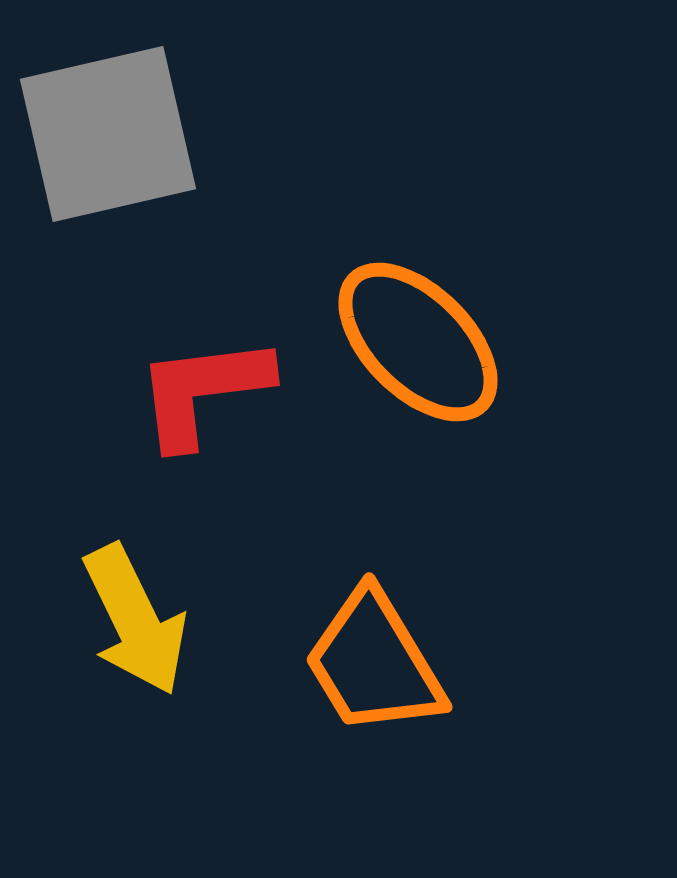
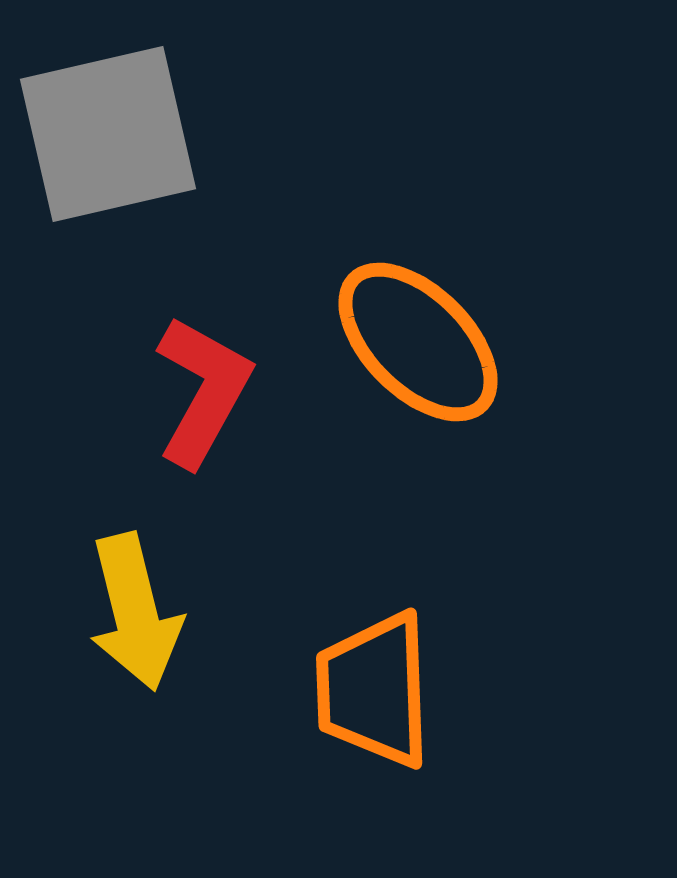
red L-shape: rotated 126 degrees clockwise
yellow arrow: moved 8 px up; rotated 12 degrees clockwise
orange trapezoid: moved 27 px down; rotated 29 degrees clockwise
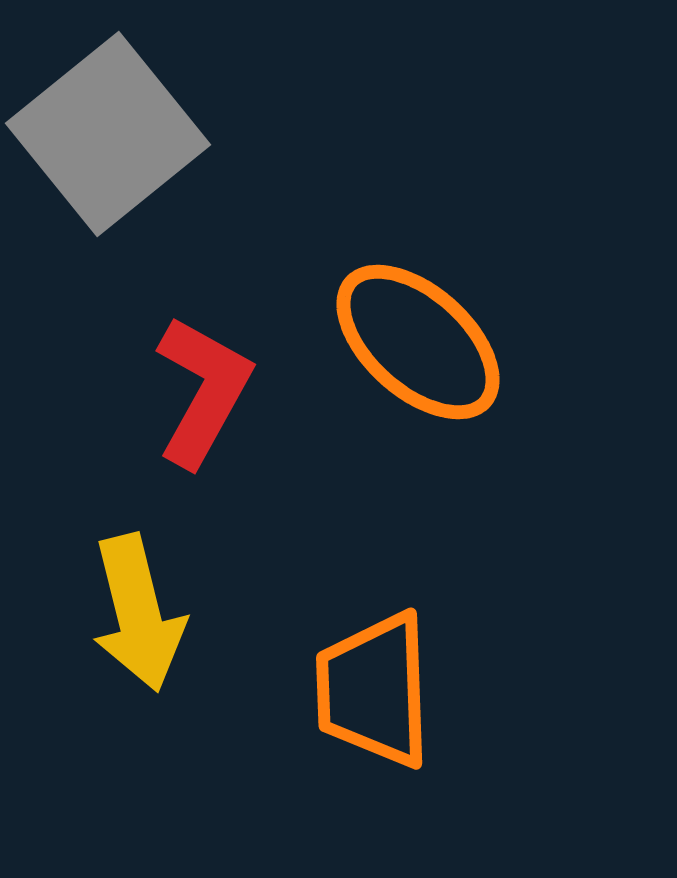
gray square: rotated 26 degrees counterclockwise
orange ellipse: rotated 3 degrees counterclockwise
yellow arrow: moved 3 px right, 1 px down
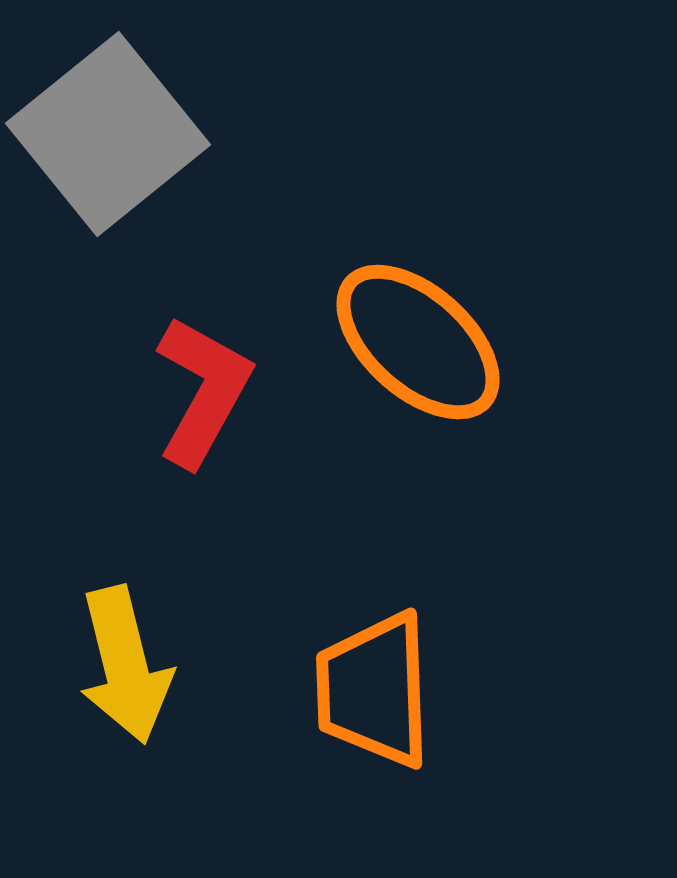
yellow arrow: moved 13 px left, 52 px down
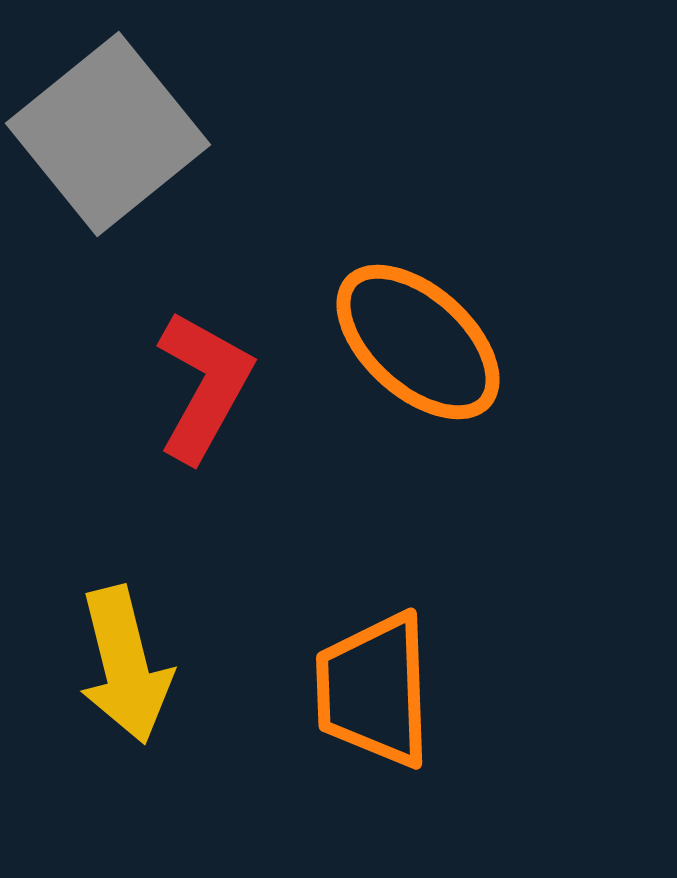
red L-shape: moved 1 px right, 5 px up
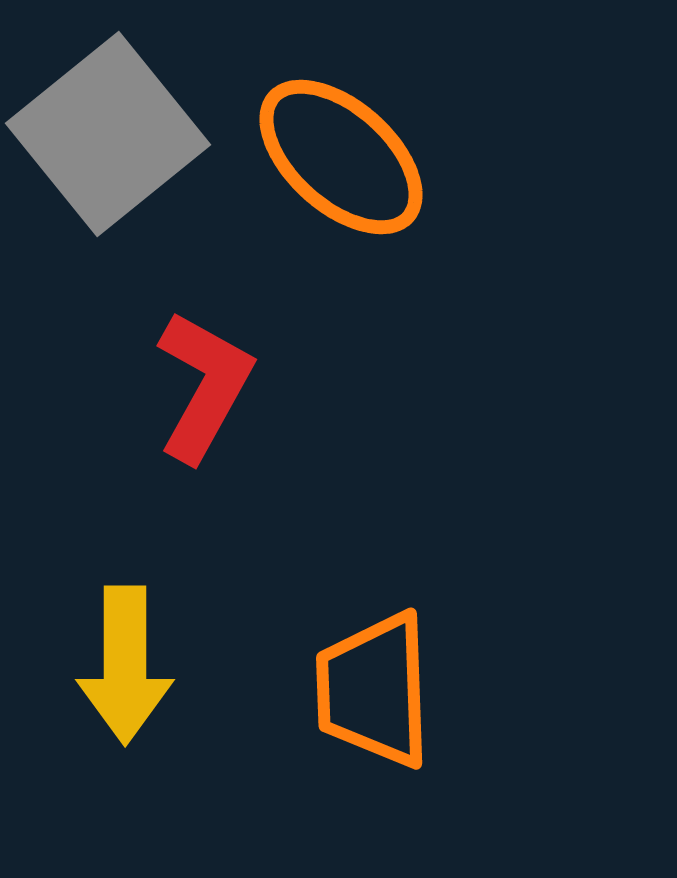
orange ellipse: moved 77 px left, 185 px up
yellow arrow: rotated 14 degrees clockwise
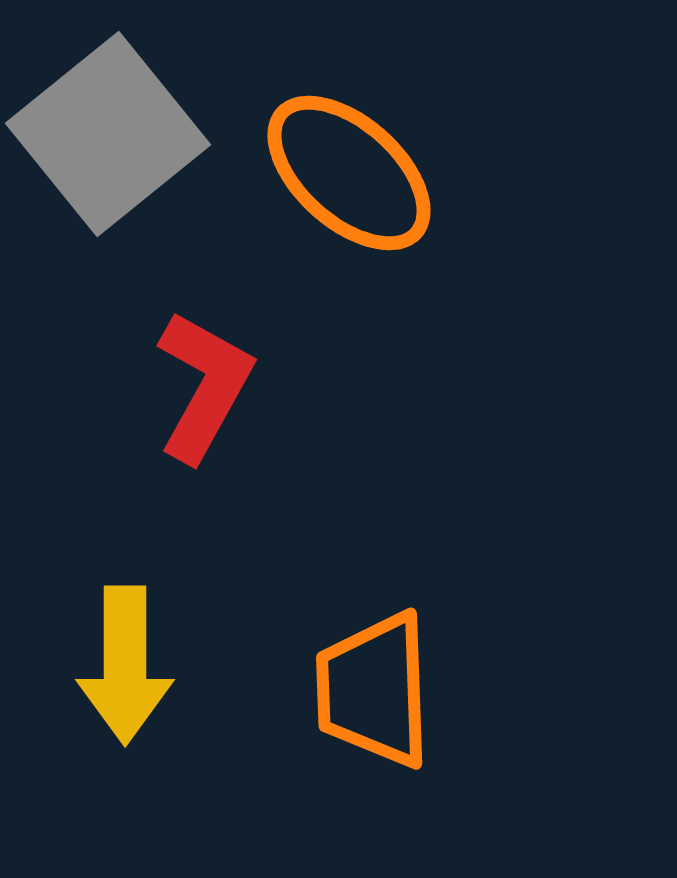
orange ellipse: moved 8 px right, 16 px down
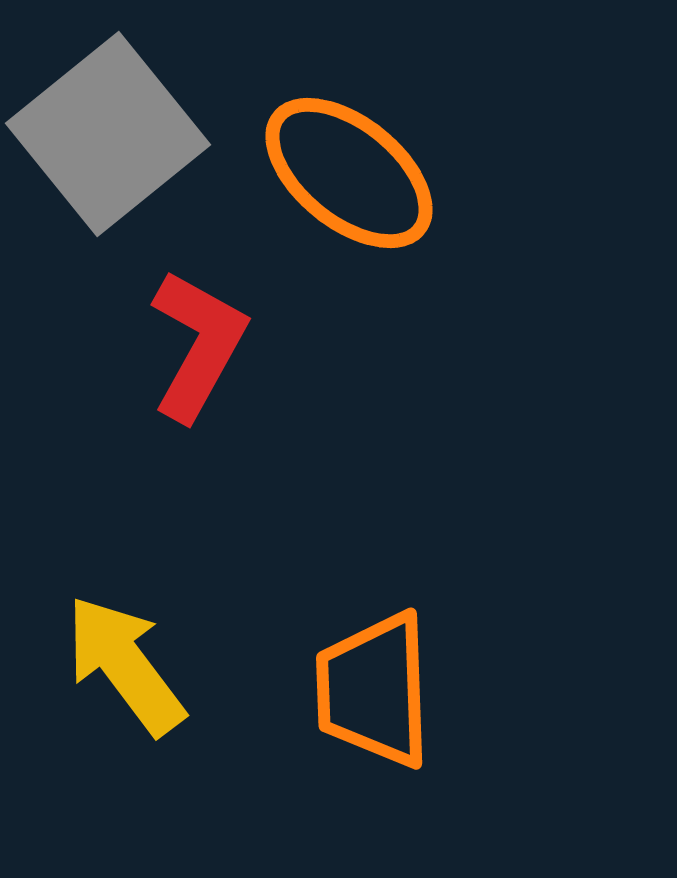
orange ellipse: rotated 3 degrees counterclockwise
red L-shape: moved 6 px left, 41 px up
yellow arrow: rotated 143 degrees clockwise
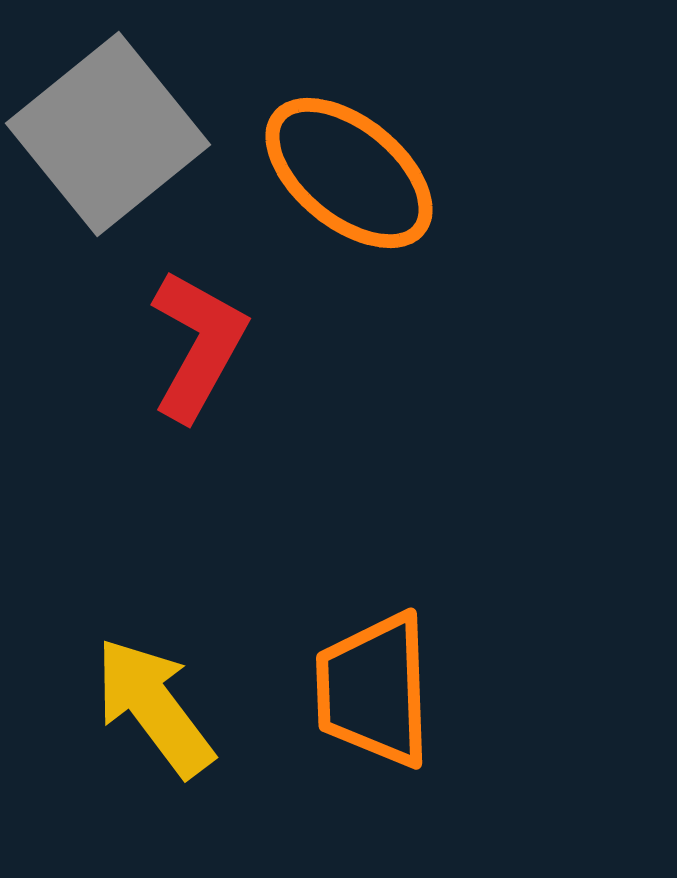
yellow arrow: moved 29 px right, 42 px down
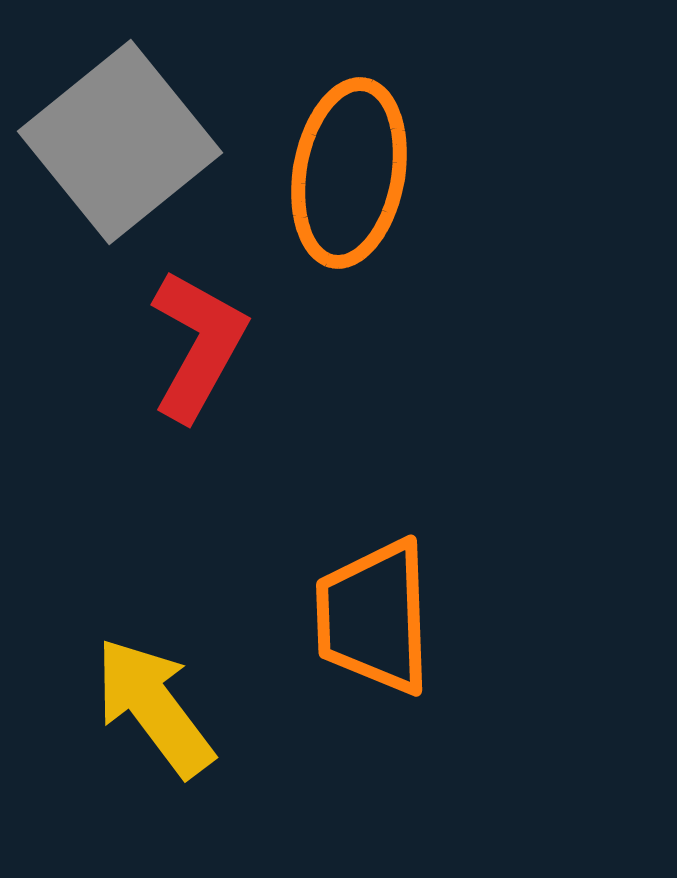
gray square: moved 12 px right, 8 px down
orange ellipse: rotated 61 degrees clockwise
orange trapezoid: moved 73 px up
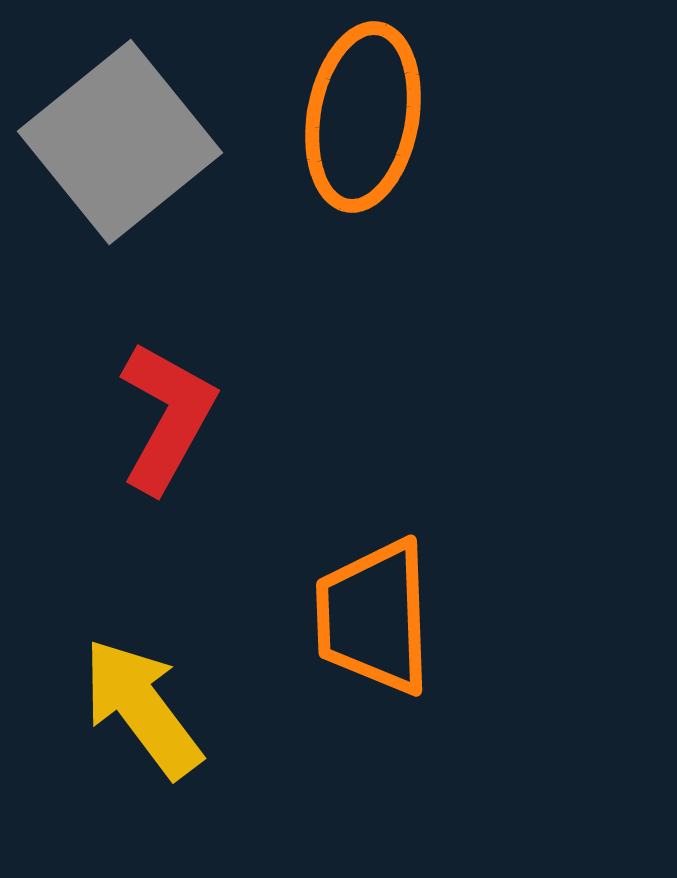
orange ellipse: moved 14 px right, 56 px up
red L-shape: moved 31 px left, 72 px down
yellow arrow: moved 12 px left, 1 px down
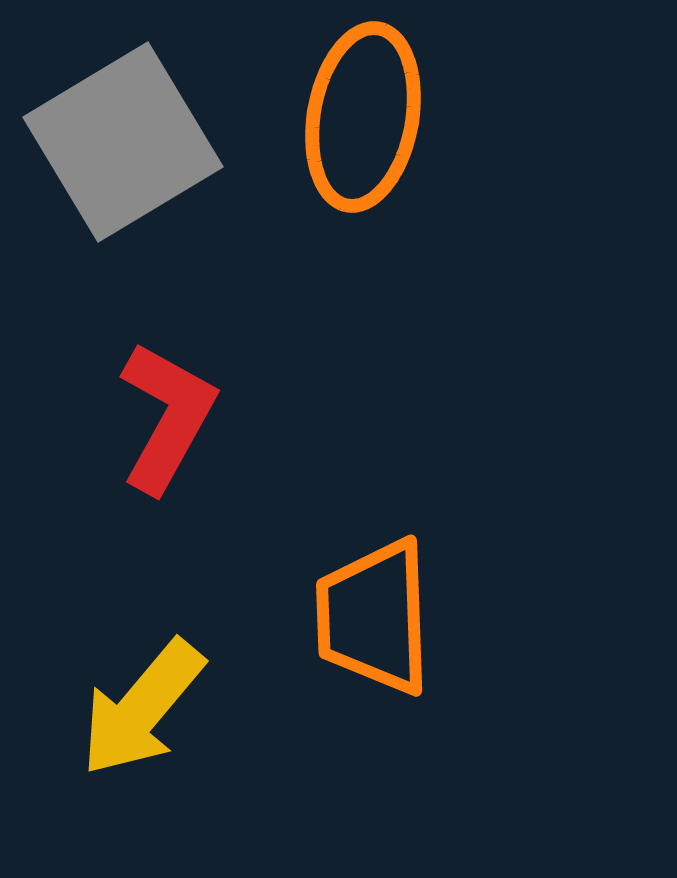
gray square: moved 3 px right; rotated 8 degrees clockwise
yellow arrow: rotated 103 degrees counterclockwise
